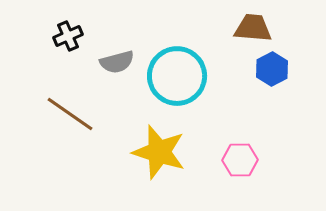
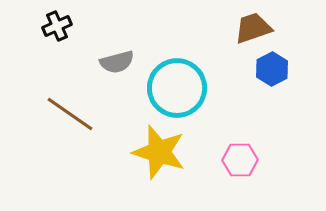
brown trapezoid: rotated 24 degrees counterclockwise
black cross: moved 11 px left, 10 px up
cyan circle: moved 12 px down
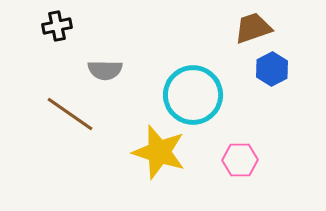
black cross: rotated 12 degrees clockwise
gray semicircle: moved 12 px left, 8 px down; rotated 16 degrees clockwise
cyan circle: moved 16 px right, 7 px down
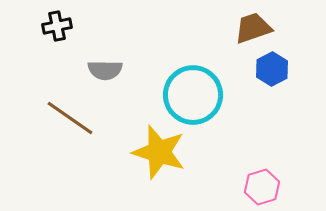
brown line: moved 4 px down
pink hexagon: moved 22 px right, 27 px down; rotated 16 degrees counterclockwise
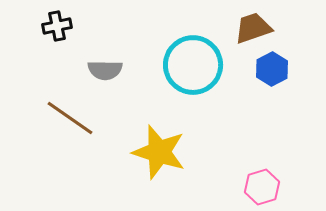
cyan circle: moved 30 px up
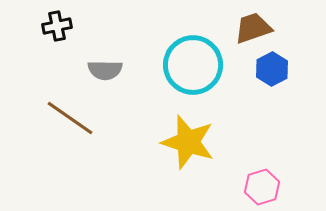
yellow star: moved 29 px right, 10 px up
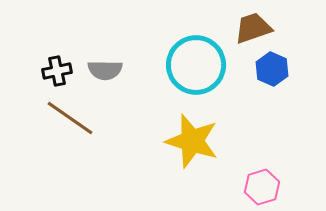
black cross: moved 45 px down
cyan circle: moved 3 px right
blue hexagon: rotated 8 degrees counterclockwise
yellow star: moved 4 px right, 1 px up
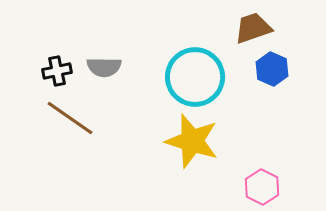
cyan circle: moved 1 px left, 12 px down
gray semicircle: moved 1 px left, 3 px up
pink hexagon: rotated 16 degrees counterclockwise
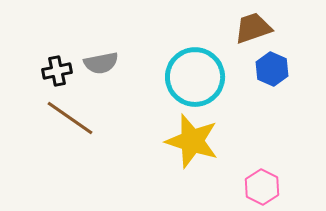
gray semicircle: moved 3 px left, 4 px up; rotated 12 degrees counterclockwise
